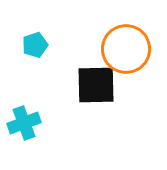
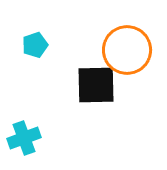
orange circle: moved 1 px right, 1 px down
cyan cross: moved 15 px down
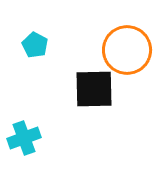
cyan pentagon: rotated 25 degrees counterclockwise
black square: moved 2 px left, 4 px down
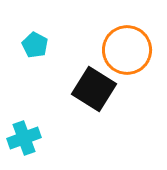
black square: rotated 33 degrees clockwise
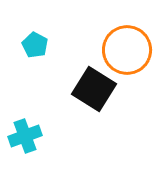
cyan cross: moved 1 px right, 2 px up
